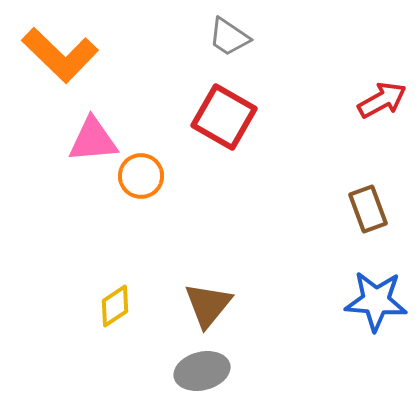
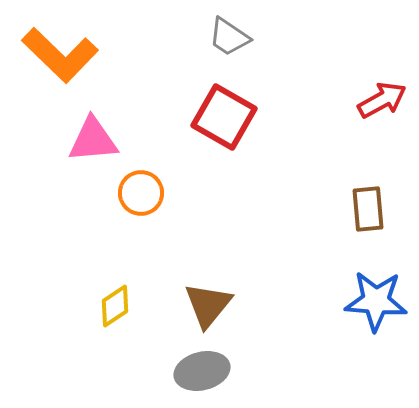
orange circle: moved 17 px down
brown rectangle: rotated 15 degrees clockwise
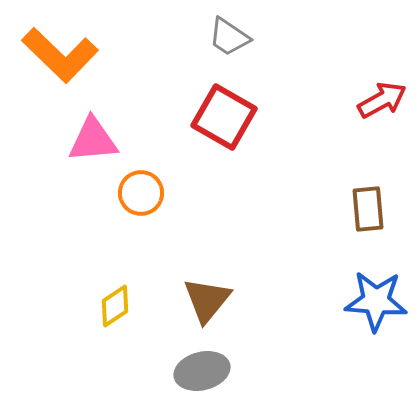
brown triangle: moved 1 px left, 5 px up
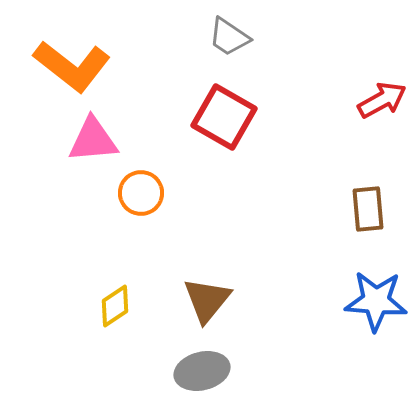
orange L-shape: moved 12 px right, 11 px down; rotated 6 degrees counterclockwise
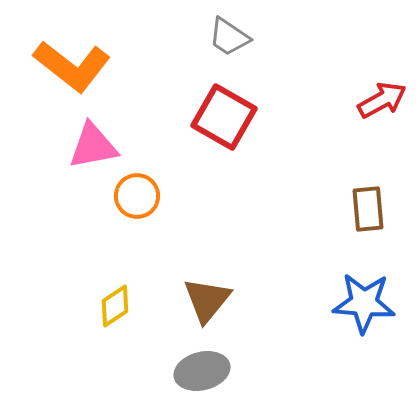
pink triangle: moved 6 px down; rotated 6 degrees counterclockwise
orange circle: moved 4 px left, 3 px down
blue star: moved 12 px left, 2 px down
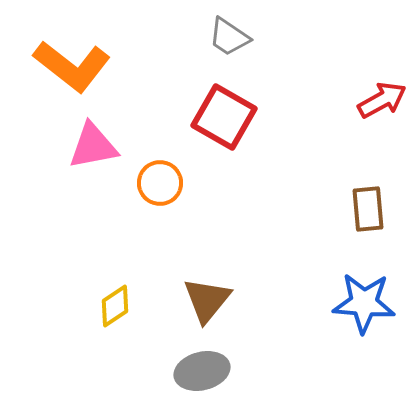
orange circle: moved 23 px right, 13 px up
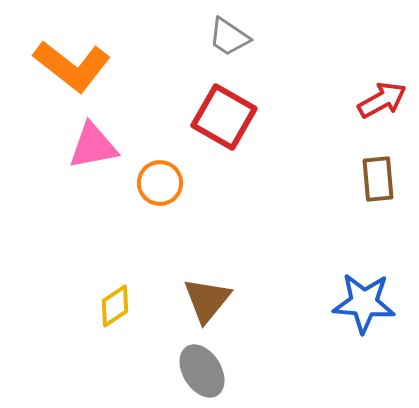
brown rectangle: moved 10 px right, 30 px up
gray ellipse: rotated 72 degrees clockwise
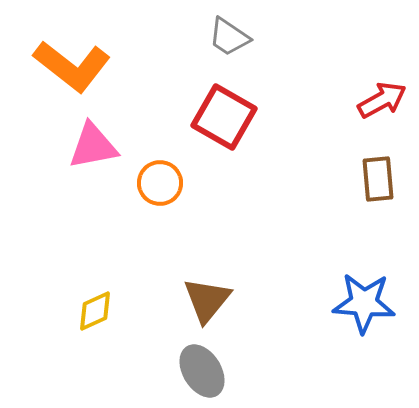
yellow diamond: moved 20 px left, 5 px down; rotated 9 degrees clockwise
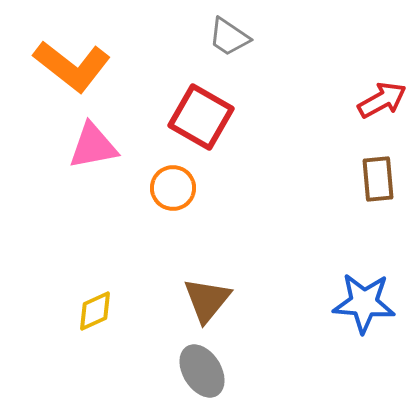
red square: moved 23 px left
orange circle: moved 13 px right, 5 px down
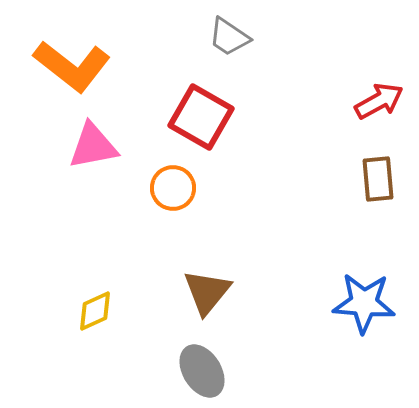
red arrow: moved 3 px left, 1 px down
brown triangle: moved 8 px up
